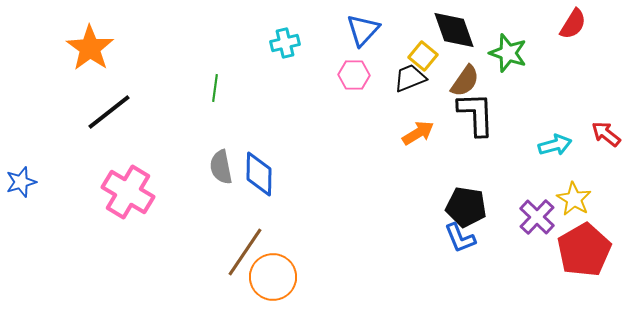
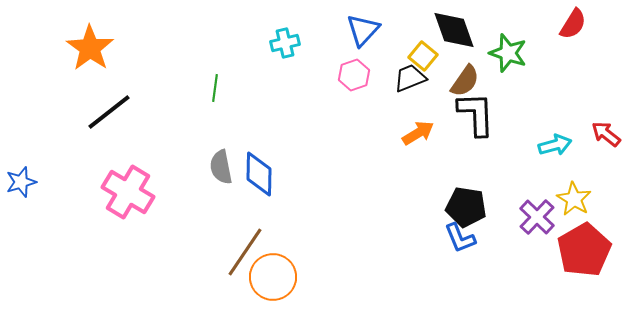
pink hexagon: rotated 20 degrees counterclockwise
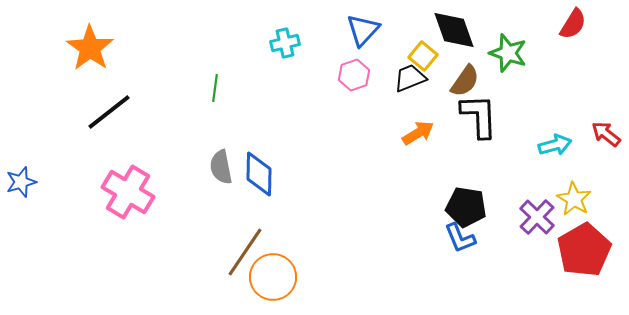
black L-shape: moved 3 px right, 2 px down
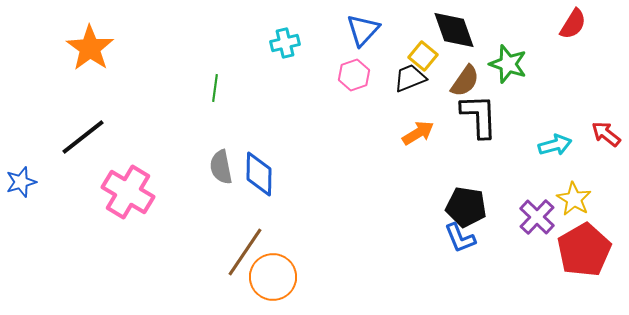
green star: moved 11 px down
black line: moved 26 px left, 25 px down
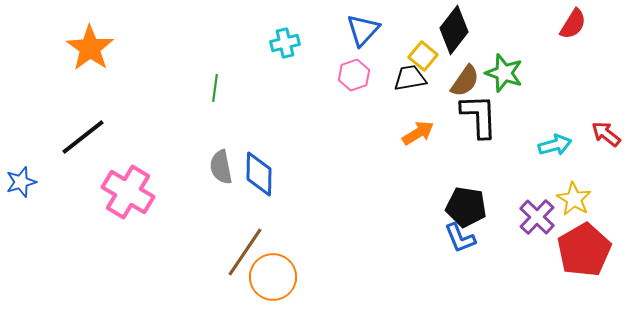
black diamond: rotated 57 degrees clockwise
green star: moved 4 px left, 9 px down
black trapezoid: rotated 12 degrees clockwise
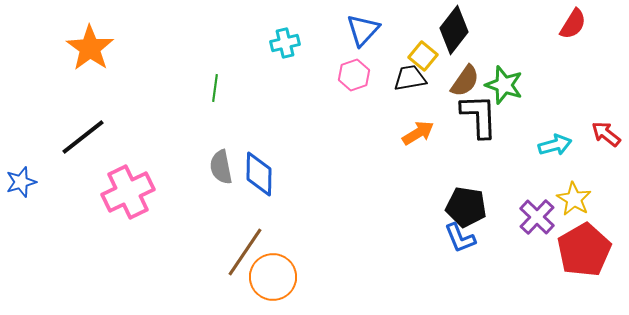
green star: moved 12 px down
pink cross: rotated 33 degrees clockwise
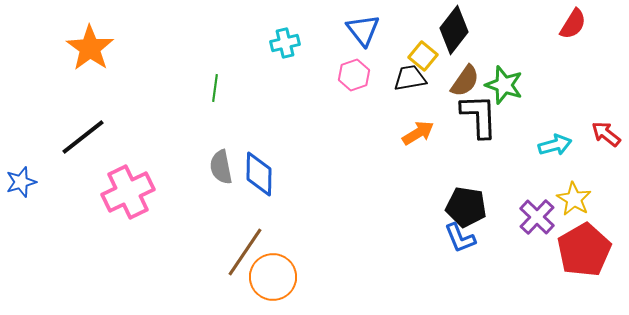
blue triangle: rotated 21 degrees counterclockwise
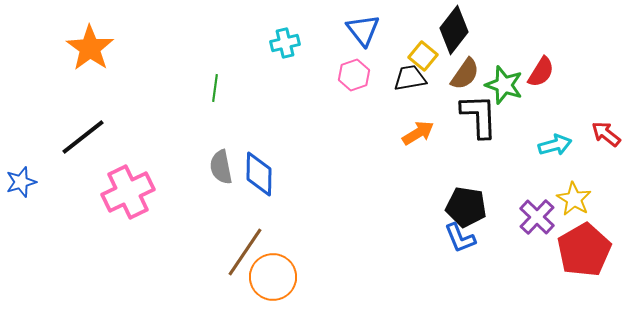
red semicircle: moved 32 px left, 48 px down
brown semicircle: moved 7 px up
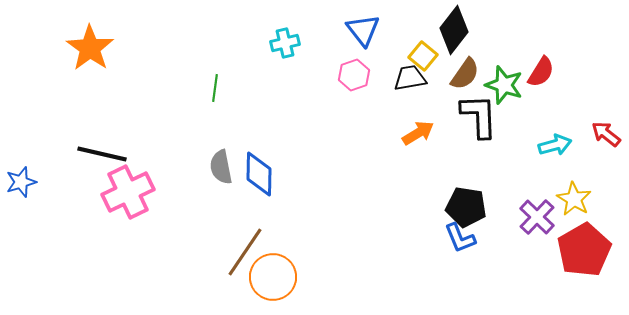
black line: moved 19 px right, 17 px down; rotated 51 degrees clockwise
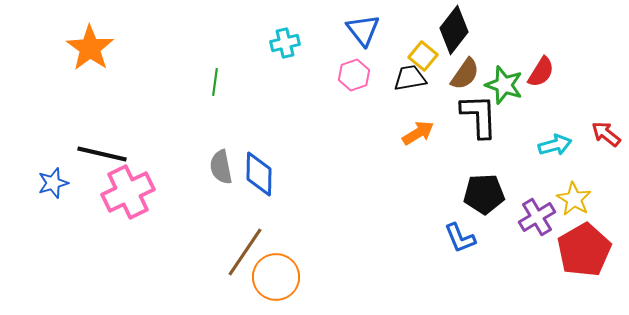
green line: moved 6 px up
blue star: moved 32 px right, 1 px down
black pentagon: moved 18 px right, 13 px up; rotated 12 degrees counterclockwise
purple cross: rotated 15 degrees clockwise
orange circle: moved 3 px right
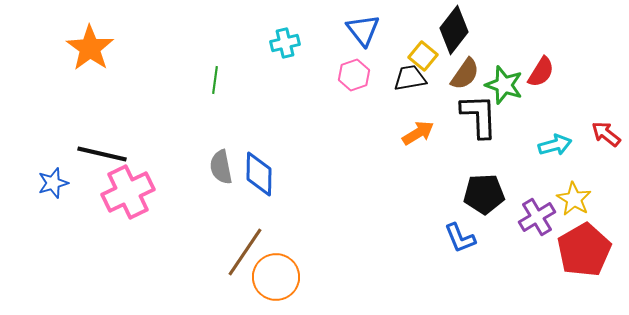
green line: moved 2 px up
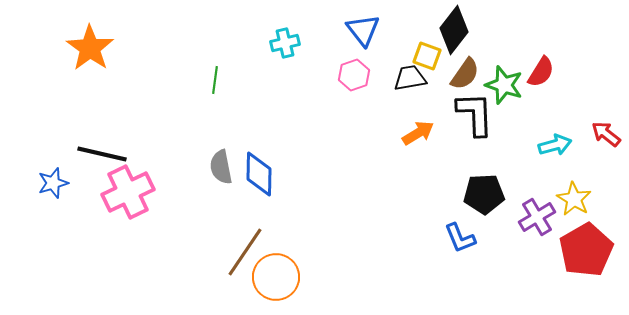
yellow square: moved 4 px right; rotated 20 degrees counterclockwise
black L-shape: moved 4 px left, 2 px up
red pentagon: moved 2 px right
